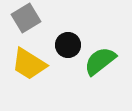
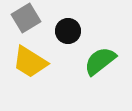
black circle: moved 14 px up
yellow trapezoid: moved 1 px right, 2 px up
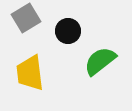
yellow trapezoid: moved 11 px down; rotated 51 degrees clockwise
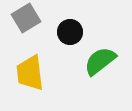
black circle: moved 2 px right, 1 px down
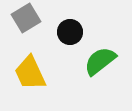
yellow trapezoid: rotated 18 degrees counterclockwise
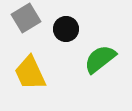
black circle: moved 4 px left, 3 px up
green semicircle: moved 2 px up
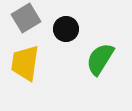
green semicircle: rotated 20 degrees counterclockwise
yellow trapezoid: moved 5 px left, 10 px up; rotated 33 degrees clockwise
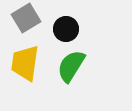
green semicircle: moved 29 px left, 7 px down
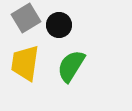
black circle: moved 7 px left, 4 px up
